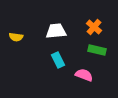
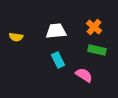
pink semicircle: rotated 12 degrees clockwise
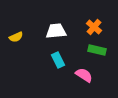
yellow semicircle: rotated 32 degrees counterclockwise
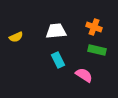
orange cross: rotated 21 degrees counterclockwise
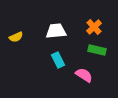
orange cross: rotated 28 degrees clockwise
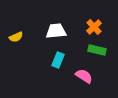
cyan rectangle: rotated 49 degrees clockwise
pink semicircle: moved 1 px down
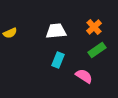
yellow semicircle: moved 6 px left, 4 px up
green rectangle: rotated 48 degrees counterclockwise
